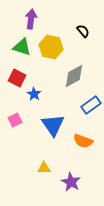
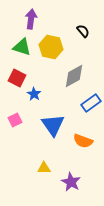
blue rectangle: moved 2 px up
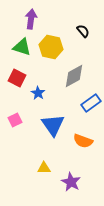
blue star: moved 4 px right, 1 px up
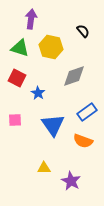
green triangle: moved 2 px left, 1 px down
gray diamond: rotated 10 degrees clockwise
blue rectangle: moved 4 px left, 9 px down
pink square: rotated 24 degrees clockwise
purple star: moved 1 px up
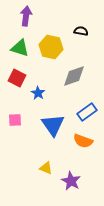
purple arrow: moved 5 px left, 3 px up
black semicircle: moved 2 px left; rotated 40 degrees counterclockwise
yellow triangle: moved 2 px right; rotated 24 degrees clockwise
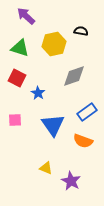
purple arrow: rotated 54 degrees counterclockwise
yellow hexagon: moved 3 px right, 3 px up; rotated 25 degrees counterclockwise
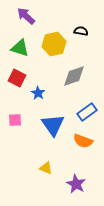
purple star: moved 5 px right, 3 px down
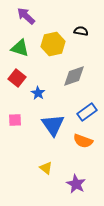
yellow hexagon: moved 1 px left
red square: rotated 12 degrees clockwise
yellow triangle: rotated 16 degrees clockwise
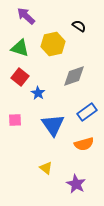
black semicircle: moved 2 px left, 5 px up; rotated 24 degrees clockwise
red square: moved 3 px right, 1 px up
orange semicircle: moved 1 px right, 3 px down; rotated 36 degrees counterclockwise
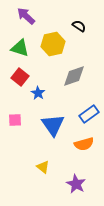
blue rectangle: moved 2 px right, 2 px down
yellow triangle: moved 3 px left, 1 px up
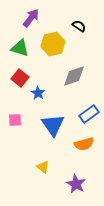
purple arrow: moved 5 px right, 2 px down; rotated 84 degrees clockwise
red square: moved 1 px down
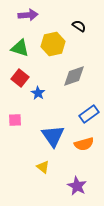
purple arrow: moved 3 px left, 3 px up; rotated 48 degrees clockwise
blue triangle: moved 11 px down
purple star: moved 1 px right, 2 px down
